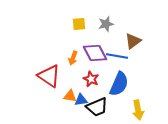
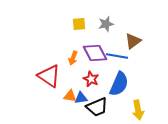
blue triangle: moved 2 px up
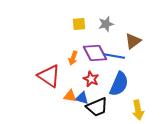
blue line: moved 3 px left
blue triangle: moved 1 px right; rotated 24 degrees clockwise
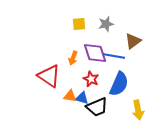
purple diamond: rotated 10 degrees clockwise
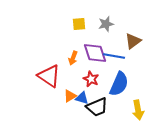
orange triangle: rotated 40 degrees counterclockwise
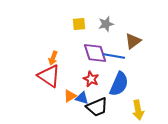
orange arrow: moved 20 px left
